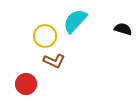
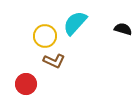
cyan semicircle: moved 2 px down
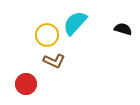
yellow circle: moved 2 px right, 1 px up
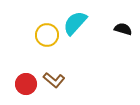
brown L-shape: moved 19 px down; rotated 15 degrees clockwise
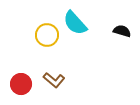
cyan semicircle: rotated 84 degrees counterclockwise
black semicircle: moved 1 px left, 2 px down
red circle: moved 5 px left
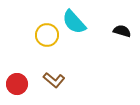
cyan semicircle: moved 1 px left, 1 px up
red circle: moved 4 px left
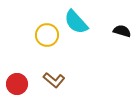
cyan semicircle: moved 2 px right
